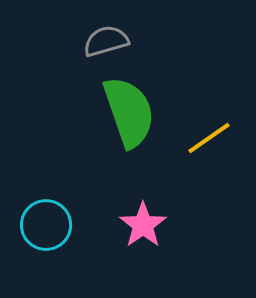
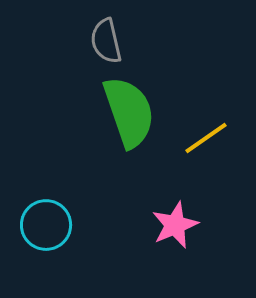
gray semicircle: rotated 87 degrees counterclockwise
yellow line: moved 3 px left
pink star: moved 32 px right; rotated 12 degrees clockwise
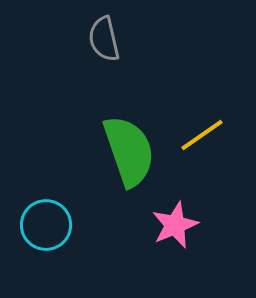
gray semicircle: moved 2 px left, 2 px up
green semicircle: moved 39 px down
yellow line: moved 4 px left, 3 px up
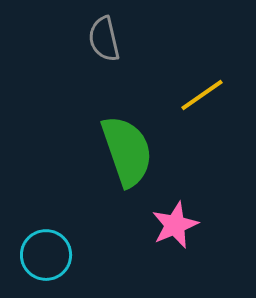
yellow line: moved 40 px up
green semicircle: moved 2 px left
cyan circle: moved 30 px down
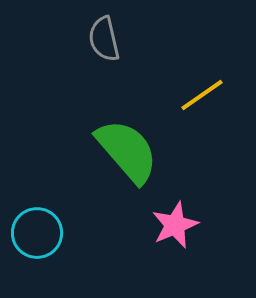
green semicircle: rotated 22 degrees counterclockwise
cyan circle: moved 9 px left, 22 px up
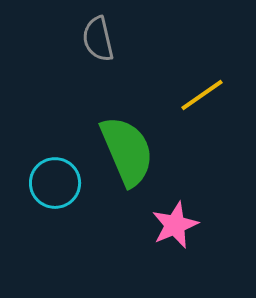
gray semicircle: moved 6 px left
green semicircle: rotated 18 degrees clockwise
cyan circle: moved 18 px right, 50 px up
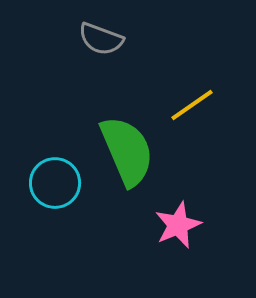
gray semicircle: moved 3 px right; rotated 57 degrees counterclockwise
yellow line: moved 10 px left, 10 px down
pink star: moved 3 px right
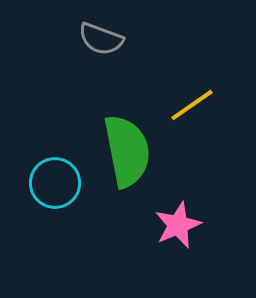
green semicircle: rotated 12 degrees clockwise
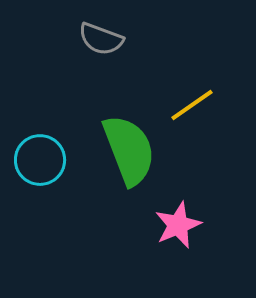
green semicircle: moved 2 px right, 1 px up; rotated 10 degrees counterclockwise
cyan circle: moved 15 px left, 23 px up
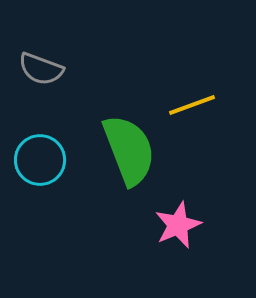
gray semicircle: moved 60 px left, 30 px down
yellow line: rotated 15 degrees clockwise
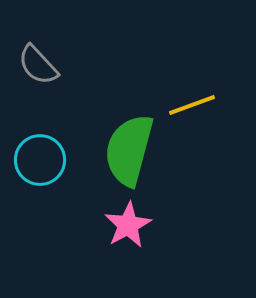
gray semicircle: moved 3 px left, 4 px up; rotated 27 degrees clockwise
green semicircle: rotated 144 degrees counterclockwise
pink star: moved 50 px left; rotated 6 degrees counterclockwise
